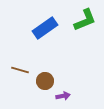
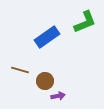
green L-shape: moved 2 px down
blue rectangle: moved 2 px right, 9 px down
purple arrow: moved 5 px left
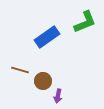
brown circle: moved 2 px left
purple arrow: rotated 112 degrees clockwise
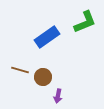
brown circle: moved 4 px up
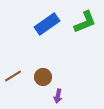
blue rectangle: moved 13 px up
brown line: moved 7 px left, 6 px down; rotated 48 degrees counterclockwise
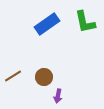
green L-shape: rotated 100 degrees clockwise
brown circle: moved 1 px right
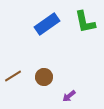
purple arrow: moved 11 px right; rotated 40 degrees clockwise
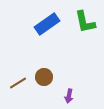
brown line: moved 5 px right, 7 px down
purple arrow: rotated 40 degrees counterclockwise
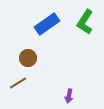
green L-shape: rotated 45 degrees clockwise
brown circle: moved 16 px left, 19 px up
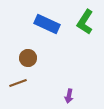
blue rectangle: rotated 60 degrees clockwise
brown line: rotated 12 degrees clockwise
